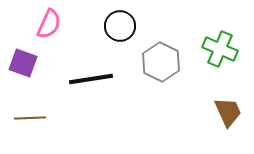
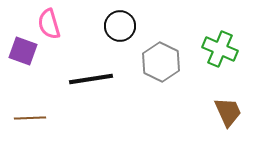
pink semicircle: rotated 140 degrees clockwise
purple square: moved 12 px up
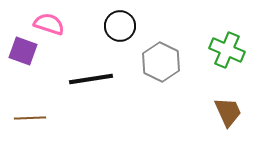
pink semicircle: rotated 124 degrees clockwise
green cross: moved 7 px right, 1 px down
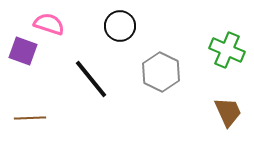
gray hexagon: moved 10 px down
black line: rotated 60 degrees clockwise
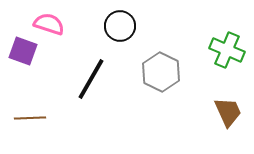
black line: rotated 69 degrees clockwise
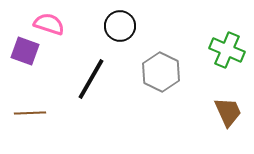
purple square: moved 2 px right
brown line: moved 5 px up
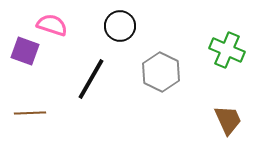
pink semicircle: moved 3 px right, 1 px down
brown trapezoid: moved 8 px down
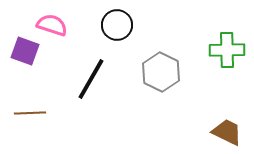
black circle: moved 3 px left, 1 px up
green cross: rotated 24 degrees counterclockwise
brown trapezoid: moved 1 px left, 12 px down; rotated 40 degrees counterclockwise
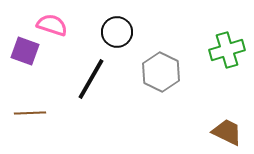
black circle: moved 7 px down
green cross: rotated 16 degrees counterclockwise
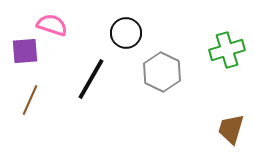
black circle: moved 9 px right, 1 px down
purple square: rotated 24 degrees counterclockwise
gray hexagon: moved 1 px right
brown line: moved 13 px up; rotated 64 degrees counterclockwise
brown trapezoid: moved 4 px right, 3 px up; rotated 100 degrees counterclockwise
